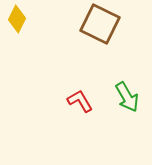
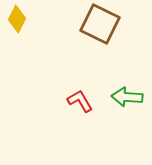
green arrow: rotated 124 degrees clockwise
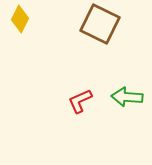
yellow diamond: moved 3 px right
red L-shape: rotated 84 degrees counterclockwise
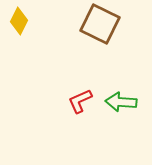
yellow diamond: moved 1 px left, 2 px down
green arrow: moved 6 px left, 5 px down
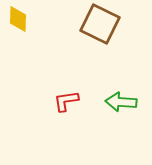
yellow diamond: moved 1 px left, 2 px up; rotated 24 degrees counterclockwise
red L-shape: moved 14 px left; rotated 16 degrees clockwise
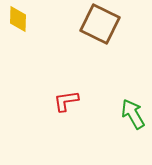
green arrow: moved 12 px right, 12 px down; rotated 56 degrees clockwise
